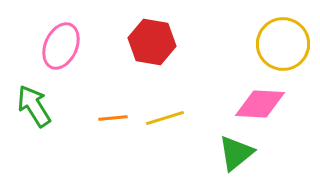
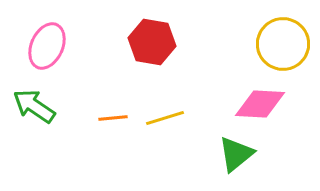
pink ellipse: moved 14 px left
green arrow: rotated 24 degrees counterclockwise
green triangle: moved 1 px down
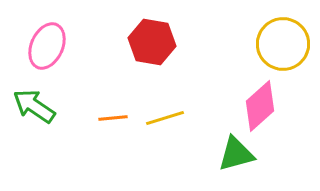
pink diamond: moved 2 px down; rotated 45 degrees counterclockwise
green triangle: rotated 24 degrees clockwise
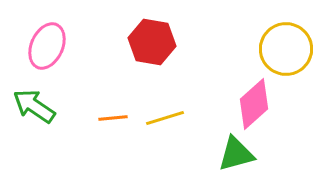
yellow circle: moved 3 px right, 5 px down
pink diamond: moved 6 px left, 2 px up
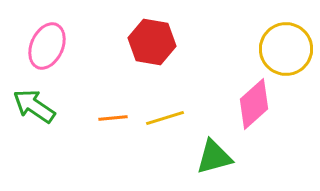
green triangle: moved 22 px left, 3 px down
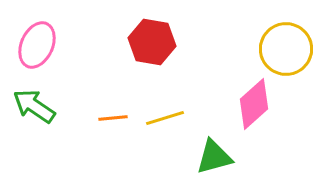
pink ellipse: moved 10 px left, 1 px up
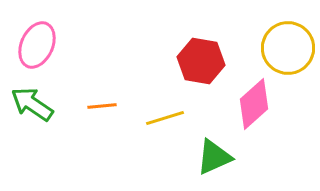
red hexagon: moved 49 px right, 19 px down
yellow circle: moved 2 px right, 1 px up
green arrow: moved 2 px left, 2 px up
orange line: moved 11 px left, 12 px up
green triangle: rotated 9 degrees counterclockwise
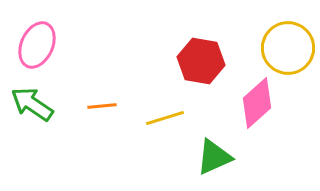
pink diamond: moved 3 px right, 1 px up
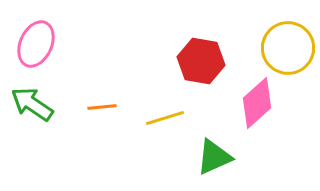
pink ellipse: moved 1 px left, 1 px up
orange line: moved 1 px down
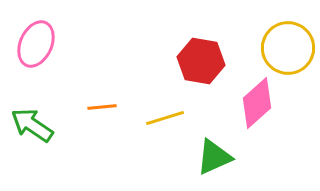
green arrow: moved 21 px down
